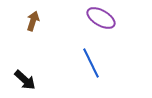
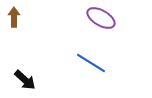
brown arrow: moved 19 px left, 4 px up; rotated 18 degrees counterclockwise
blue line: rotated 32 degrees counterclockwise
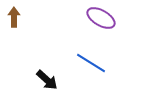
black arrow: moved 22 px right
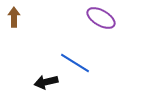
blue line: moved 16 px left
black arrow: moved 1 px left, 2 px down; rotated 125 degrees clockwise
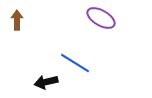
brown arrow: moved 3 px right, 3 px down
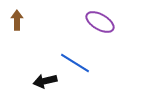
purple ellipse: moved 1 px left, 4 px down
black arrow: moved 1 px left, 1 px up
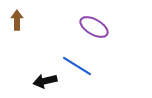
purple ellipse: moved 6 px left, 5 px down
blue line: moved 2 px right, 3 px down
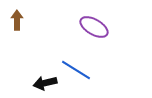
blue line: moved 1 px left, 4 px down
black arrow: moved 2 px down
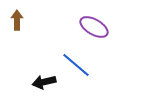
blue line: moved 5 px up; rotated 8 degrees clockwise
black arrow: moved 1 px left, 1 px up
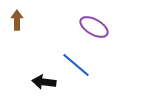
black arrow: rotated 20 degrees clockwise
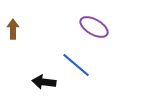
brown arrow: moved 4 px left, 9 px down
